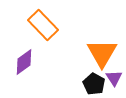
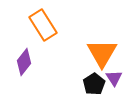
orange rectangle: rotated 12 degrees clockwise
purple diamond: rotated 16 degrees counterclockwise
black pentagon: rotated 10 degrees clockwise
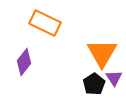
orange rectangle: moved 2 px right, 2 px up; rotated 32 degrees counterclockwise
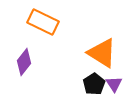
orange rectangle: moved 2 px left, 1 px up
orange triangle: rotated 28 degrees counterclockwise
purple triangle: moved 6 px down
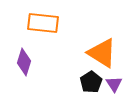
orange rectangle: moved 1 px down; rotated 20 degrees counterclockwise
purple diamond: rotated 20 degrees counterclockwise
black pentagon: moved 3 px left, 2 px up
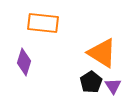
purple triangle: moved 1 px left, 2 px down
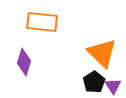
orange rectangle: moved 1 px left, 1 px up
orange triangle: rotated 12 degrees clockwise
black pentagon: moved 3 px right
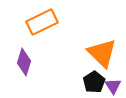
orange rectangle: rotated 32 degrees counterclockwise
